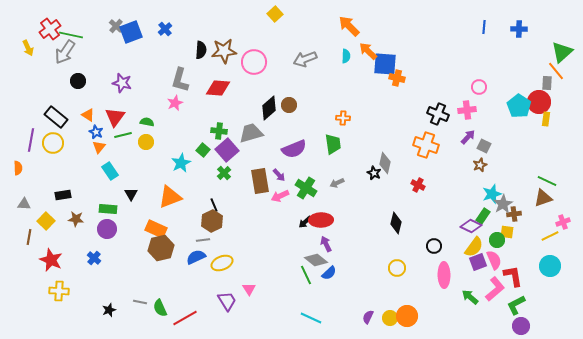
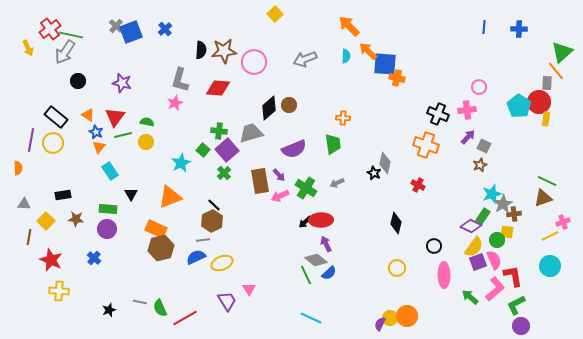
black line at (214, 205): rotated 24 degrees counterclockwise
purple semicircle at (368, 317): moved 12 px right, 7 px down
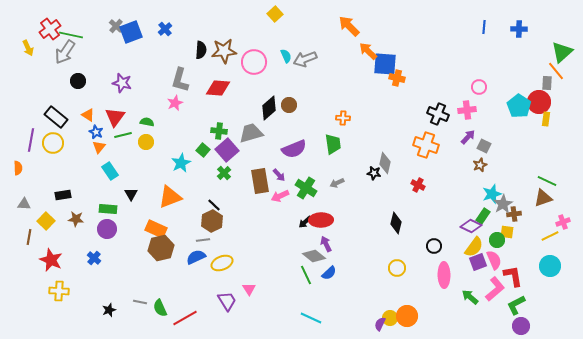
cyan semicircle at (346, 56): moved 60 px left; rotated 24 degrees counterclockwise
black star at (374, 173): rotated 16 degrees counterclockwise
gray diamond at (316, 260): moved 2 px left, 4 px up
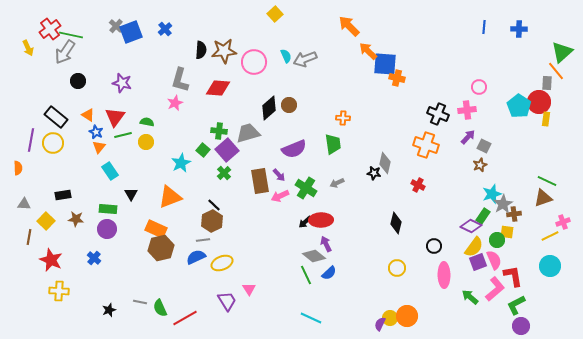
gray trapezoid at (251, 133): moved 3 px left
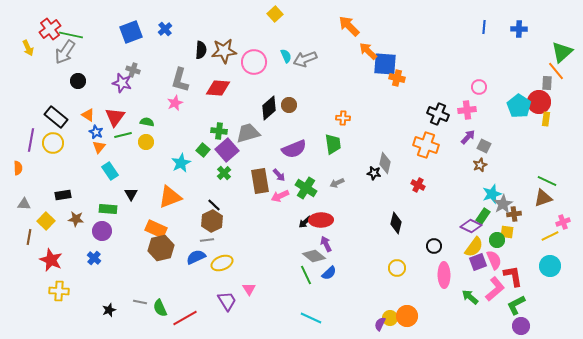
gray cross at (116, 26): moved 17 px right, 44 px down; rotated 24 degrees counterclockwise
purple circle at (107, 229): moved 5 px left, 2 px down
gray line at (203, 240): moved 4 px right
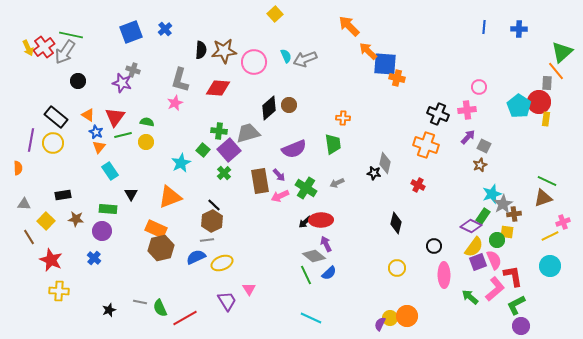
red cross at (50, 29): moved 6 px left, 18 px down
purple square at (227, 150): moved 2 px right
brown line at (29, 237): rotated 42 degrees counterclockwise
